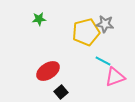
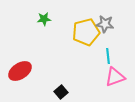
green star: moved 5 px right
cyan line: moved 5 px right, 5 px up; rotated 56 degrees clockwise
red ellipse: moved 28 px left
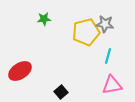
cyan line: rotated 21 degrees clockwise
pink triangle: moved 3 px left, 8 px down; rotated 10 degrees clockwise
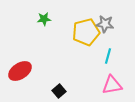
black square: moved 2 px left, 1 px up
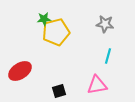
yellow pentagon: moved 30 px left
pink triangle: moved 15 px left
black square: rotated 24 degrees clockwise
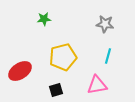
yellow pentagon: moved 7 px right, 25 px down
black square: moved 3 px left, 1 px up
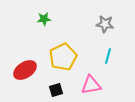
yellow pentagon: rotated 12 degrees counterclockwise
red ellipse: moved 5 px right, 1 px up
pink triangle: moved 6 px left
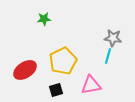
gray star: moved 8 px right, 14 px down
yellow pentagon: moved 4 px down
